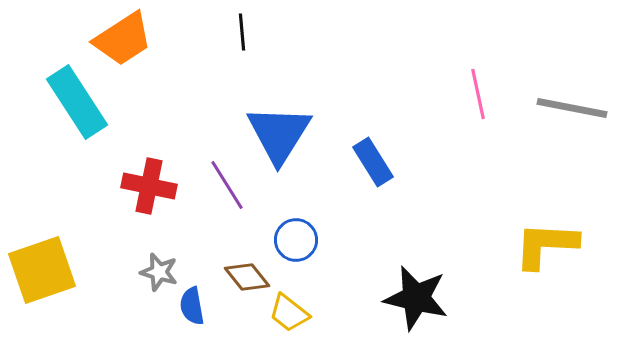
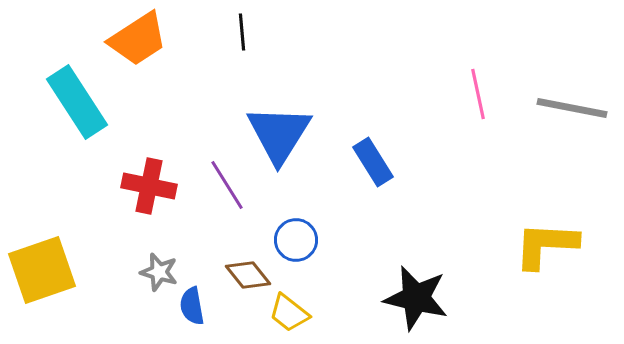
orange trapezoid: moved 15 px right
brown diamond: moved 1 px right, 2 px up
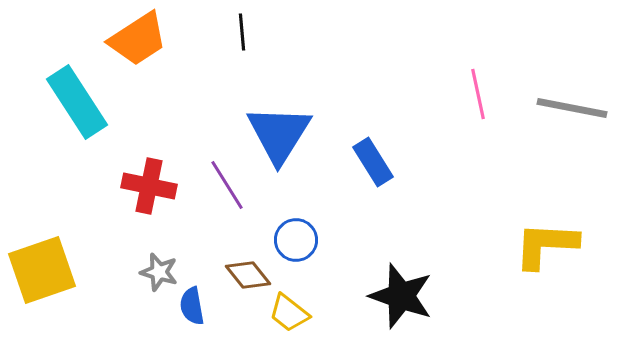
black star: moved 15 px left, 2 px up; rotated 6 degrees clockwise
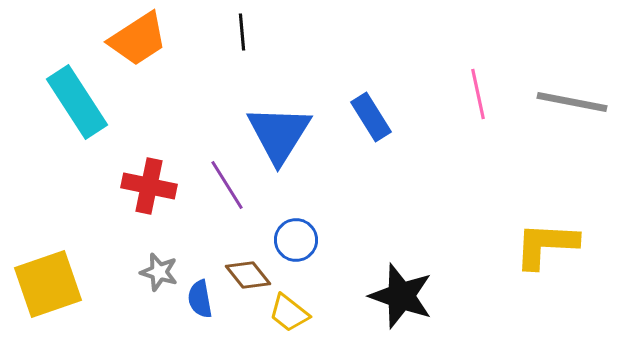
gray line: moved 6 px up
blue rectangle: moved 2 px left, 45 px up
yellow square: moved 6 px right, 14 px down
blue semicircle: moved 8 px right, 7 px up
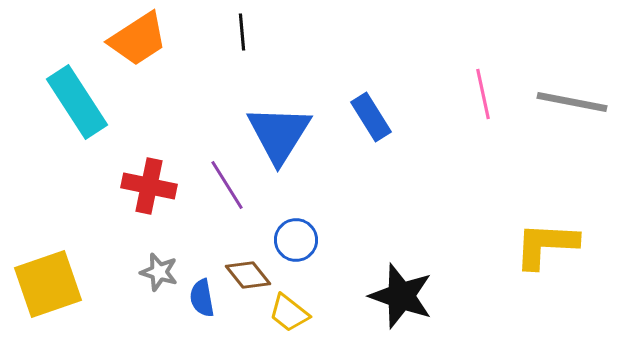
pink line: moved 5 px right
blue semicircle: moved 2 px right, 1 px up
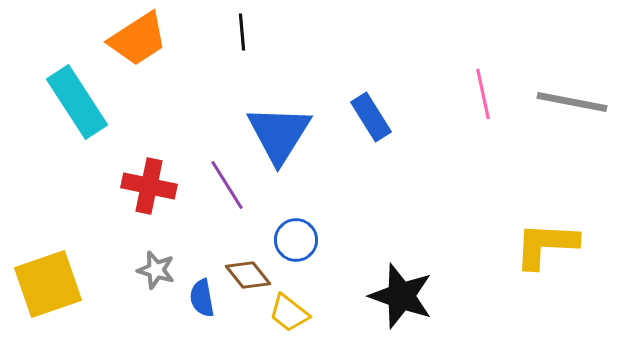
gray star: moved 3 px left, 2 px up
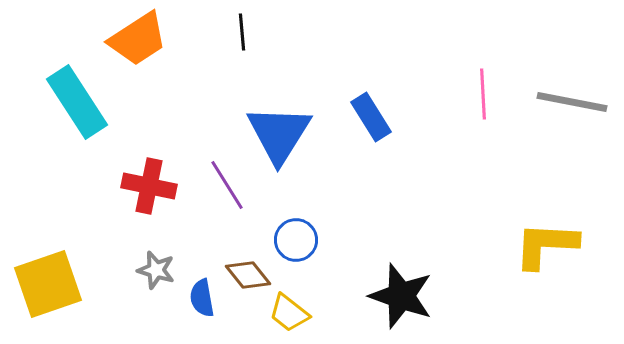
pink line: rotated 9 degrees clockwise
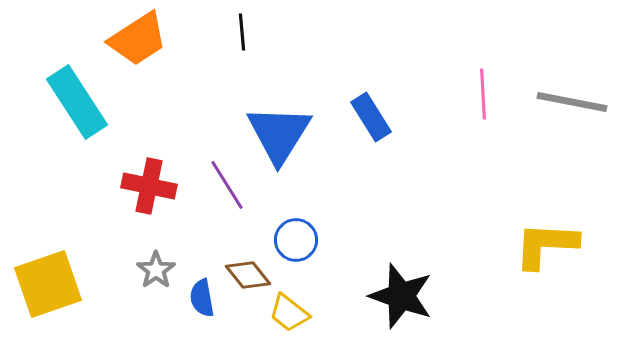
gray star: rotated 21 degrees clockwise
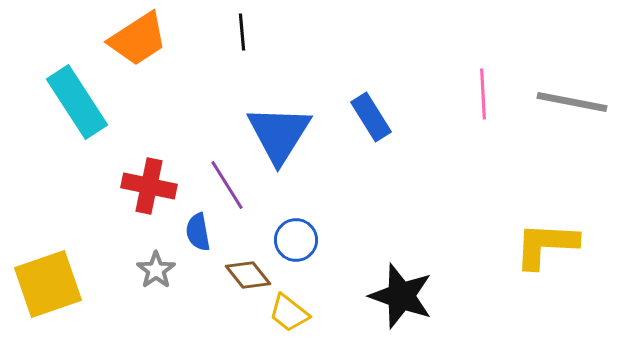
blue semicircle: moved 4 px left, 66 px up
